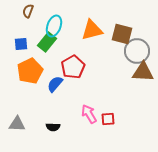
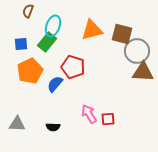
cyan ellipse: moved 1 px left
red pentagon: rotated 25 degrees counterclockwise
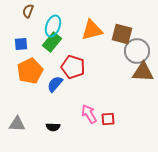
green rectangle: moved 5 px right
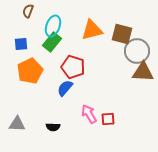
blue semicircle: moved 10 px right, 4 px down
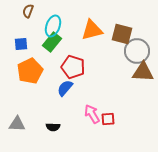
pink arrow: moved 3 px right
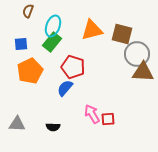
gray circle: moved 3 px down
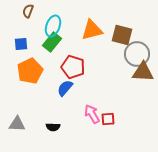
brown square: moved 1 px down
